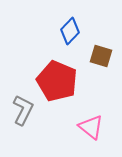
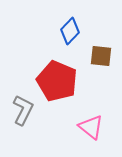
brown square: rotated 10 degrees counterclockwise
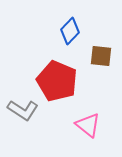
gray L-shape: rotated 96 degrees clockwise
pink triangle: moved 3 px left, 2 px up
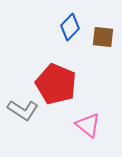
blue diamond: moved 4 px up
brown square: moved 2 px right, 19 px up
red pentagon: moved 1 px left, 3 px down
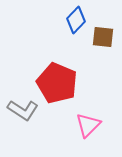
blue diamond: moved 6 px right, 7 px up
red pentagon: moved 1 px right, 1 px up
pink triangle: rotated 36 degrees clockwise
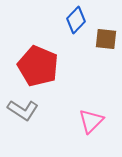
brown square: moved 3 px right, 2 px down
red pentagon: moved 19 px left, 17 px up
pink triangle: moved 3 px right, 4 px up
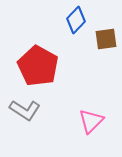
brown square: rotated 15 degrees counterclockwise
red pentagon: rotated 6 degrees clockwise
gray L-shape: moved 2 px right
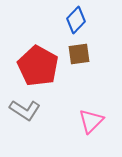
brown square: moved 27 px left, 15 px down
